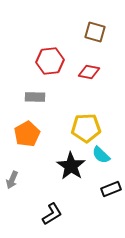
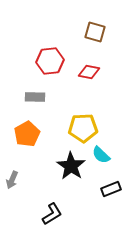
yellow pentagon: moved 3 px left
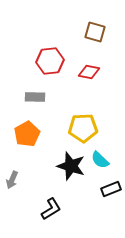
cyan semicircle: moved 1 px left, 5 px down
black star: rotated 16 degrees counterclockwise
black L-shape: moved 1 px left, 5 px up
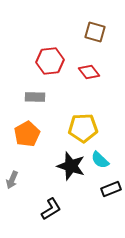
red diamond: rotated 40 degrees clockwise
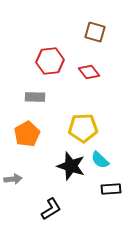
gray arrow: moved 1 px right, 1 px up; rotated 120 degrees counterclockwise
black rectangle: rotated 18 degrees clockwise
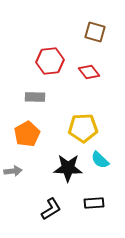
black star: moved 3 px left, 2 px down; rotated 16 degrees counterclockwise
gray arrow: moved 8 px up
black rectangle: moved 17 px left, 14 px down
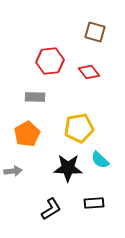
yellow pentagon: moved 4 px left; rotated 8 degrees counterclockwise
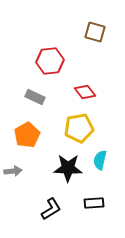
red diamond: moved 4 px left, 20 px down
gray rectangle: rotated 24 degrees clockwise
orange pentagon: moved 1 px down
cyan semicircle: rotated 60 degrees clockwise
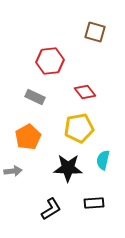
orange pentagon: moved 1 px right, 2 px down
cyan semicircle: moved 3 px right
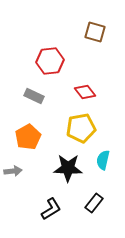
gray rectangle: moved 1 px left, 1 px up
yellow pentagon: moved 2 px right
black rectangle: rotated 48 degrees counterclockwise
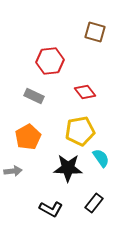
yellow pentagon: moved 1 px left, 3 px down
cyan semicircle: moved 2 px left, 2 px up; rotated 132 degrees clockwise
black L-shape: rotated 60 degrees clockwise
